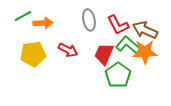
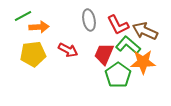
orange arrow: moved 4 px left, 4 px down
brown arrow: moved 1 px down
orange star: moved 2 px left, 10 px down
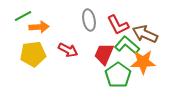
brown arrow: moved 3 px down
green L-shape: moved 1 px left
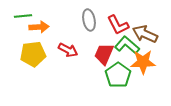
green line: rotated 24 degrees clockwise
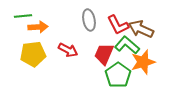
orange arrow: moved 1 px left
brown arrow: moved 4 px left, 5 px up
orange star: rotated 15 degrees counterclockwise
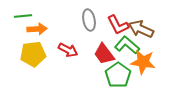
orange arrow: moved 1 px left, 2 px down
red trapezoid: rotated 60 degrees counterclockwise
orange star: rotated 25 degrees clockwise
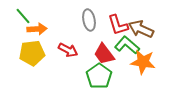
green line: rotated 54 degrees clockwise
red L-shape: rotated 10 degrees clockwise
yellow pentagon: moved 1 px left, 1 px up
green pentagon: moved 19 px left, 1 px down
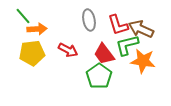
green L-shape: rotated 55 degrees counterclockwise
orange star: moved 1 px up
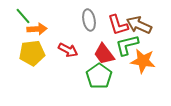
brown arrow: moved 2 px left, 4 px up
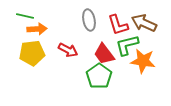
green line: moved 2 px right; rotated 36 degrees counterclockwise
brown arrow: moved 5 px right, 2 px up
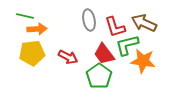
red L-shape: moved 3 px left, 2 px down
red arrow: moved 7 px down
